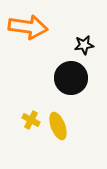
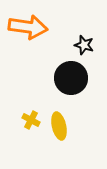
black star: rotated 24 degrees clockwise
yellow ellipse: moved 1 px right; rotated 8 degrees clockwise
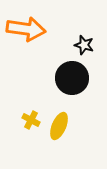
orange arrow: moved 2 px left, 2 px down
black circle: moved 1 px right
yellow ellipse: rotated 36 degrees clockwise
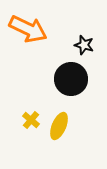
orange arrow: moved 2 px right; rotated 18 degrees clockwise
black circle: moved 1 px left, 1 px down
yellow cross: rotated 12 degrees clockwise
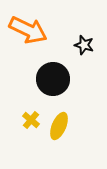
orange arrow: moved 1 px down
black circle: moved 18 px left
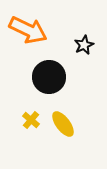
black star: rotated 30 degrees clockwise
black circle: moved 4 px left, 2 px up
yellow ellipse: moved 4 px right, 2 px up; rotated 60 degrees counterclockwise
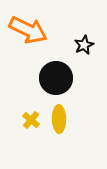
black circle: moved 7 px right, 1 px down
yellow ellipse: moved 4 px left, 5 px up; rotated 36 degrees clockwise
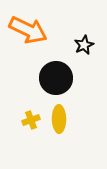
yellow cross: rotated 30 degrees clockwise
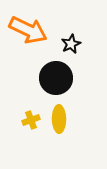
black star: moved 13 px left, 1 px up
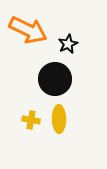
black star: moved 3 px left
black circle: moved 1 px left, 1 px down
yellow cross: rotated 30 degrees clockwise
